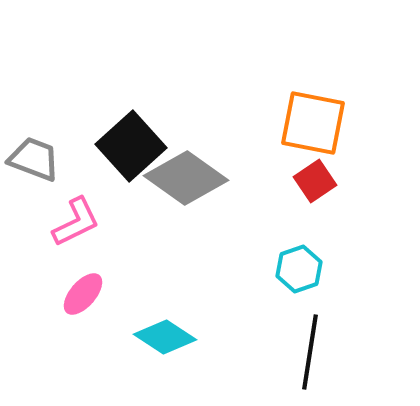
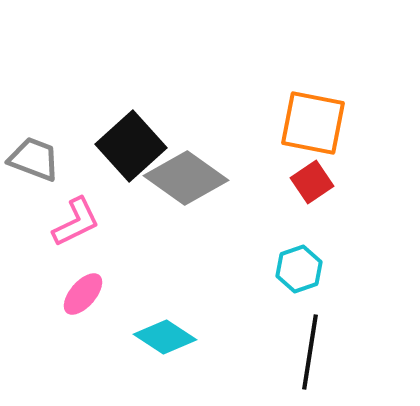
red square: moved 3 px left, 1 px down
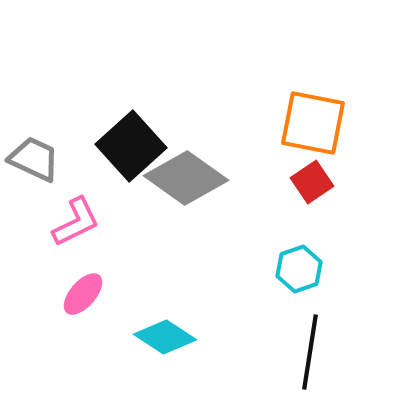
gray trapezoid: rotated 4 degrees clockwise
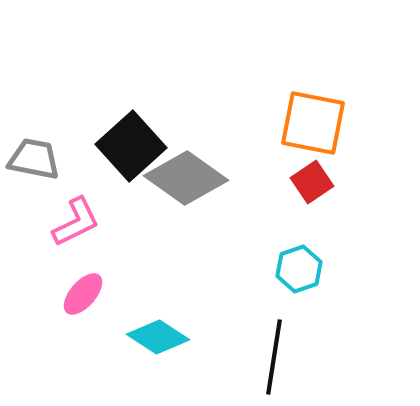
gray trapezoid: rotated 14 degrees counterclockwise
cyan diamond: moved 7 px left
black line: moved 36 px left, 5 px down
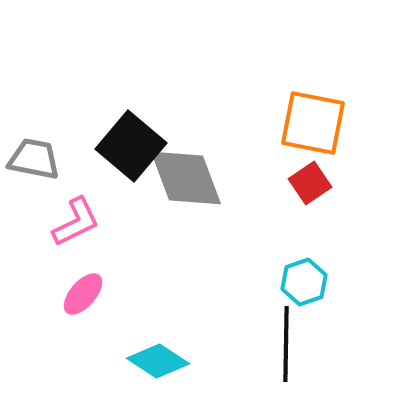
black square: rotated 8 degrees counterclockwise
gray diamond: rotated 34 degrees clockwise
red square: moved 2 px left, 1 px down
cyan hexagon: moved 5 px right, 13 px down
cyan diamond: moved 24 px down
black line: moved 12 px right, 13 px up; rotated 8 degrees counterclockwise
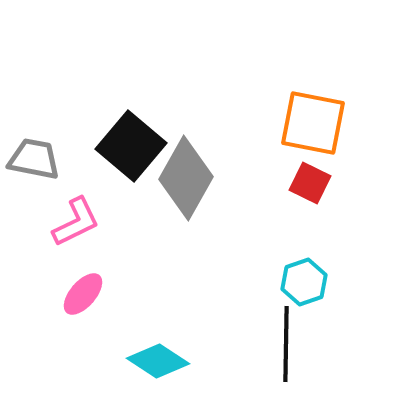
gray diamond: rotated 50 degrees clockwise
red square: rotated 30 degrees counterclockwise
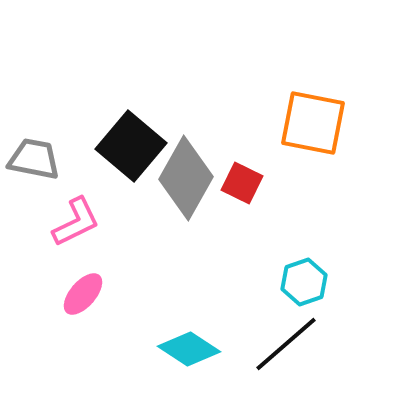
red square: moved 68 px left
black line: rotated 48 degrees clockwise
cyan diamond: moved 31 px right, 12 px up
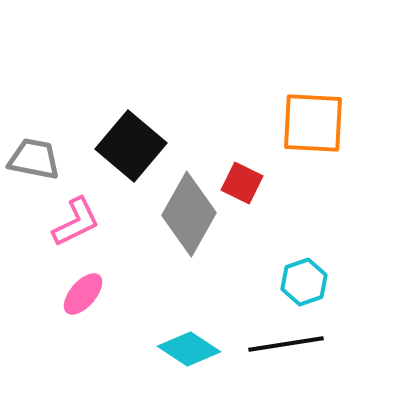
orange square: rotated 8 degrees counterclockwise
gray diamond: moved 3 px right, 36 px down
black line: rotated 32 degrees clockwise
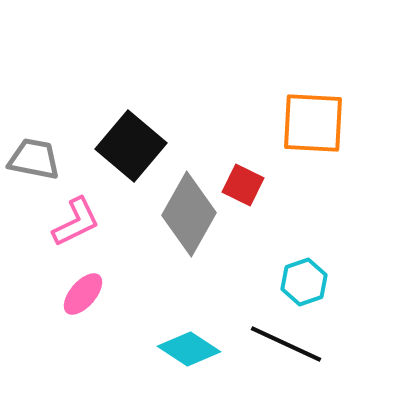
red square: moved 1 px right, 2 px down
black line: rotated 34 degrees clockwise
